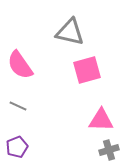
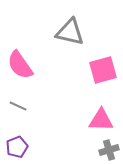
pink square: moved 16 px right
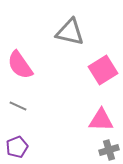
pink square: rotated 16 degrees counterclockwise
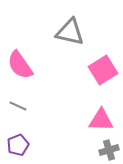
purple pentagon: moved 1 px right, 2 px up
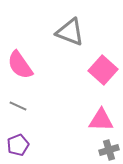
gray triangle: rotated 8 degrees clockwise
pink square: rotated 16 degrees counterclockwise
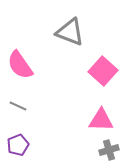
pink square: moved 1 px down
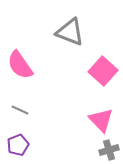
gray line: moved 2 px right, 4 px down
pink triangle: rotated 44 degrees clockwise
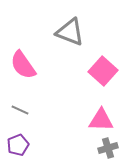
pink semicircle: moved 3 px right
pink triangle: rotated 44 degrees counterclockwise
gray cross: moved 1 px left, 2 px up
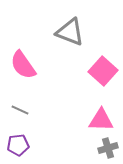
purple pentagon: rotated 15 degrees clockwise
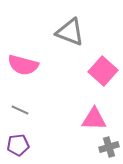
pink semicircle: rotated 40 degrees counterclockwise
pink triangle: moved 7 px left, 1 px up
gray cross: moved 1 px right, 1 px up
